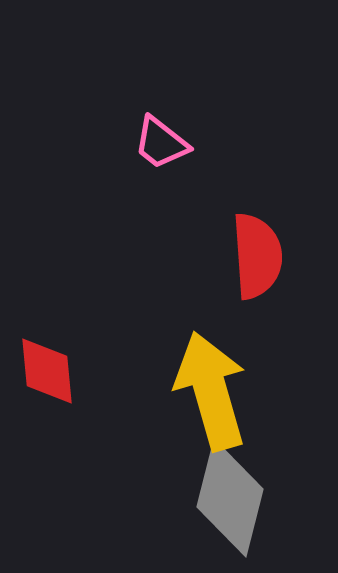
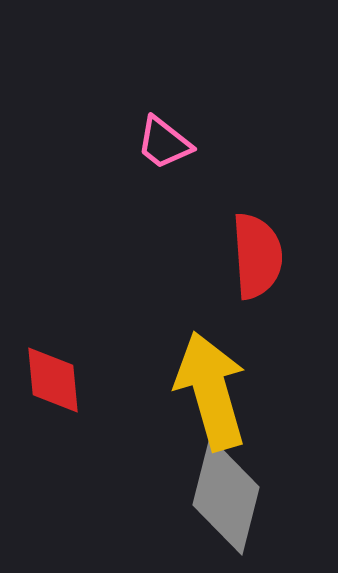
pink trapezoid: moved 3 px right
red diamond: moved 6 px right, 9 px down
gray diamond: moved 4 px left, 2 px up
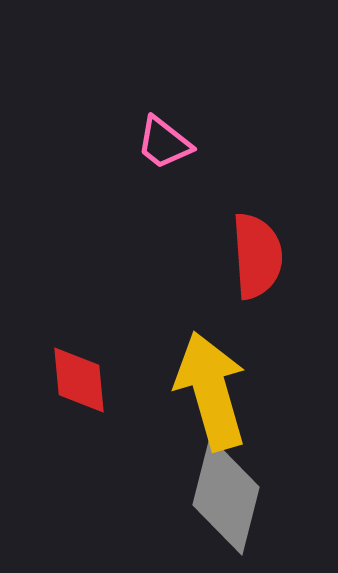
red diamond: moved 26 px right
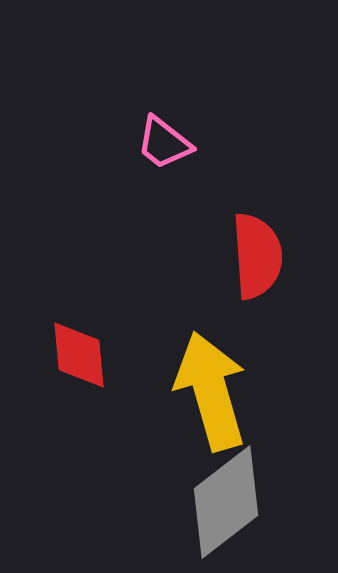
red diamond: moved 25 px up
gray diamond: moved 6 px down; rotated 38 degrees clockwise
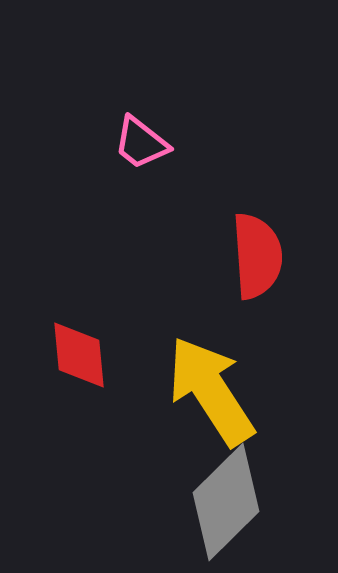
pink trapezoid: moved 23 px left
yellow arrow: rotated 17 degrees counterclockwise
gray diamond: rotated 7 degrees counterclockwise
